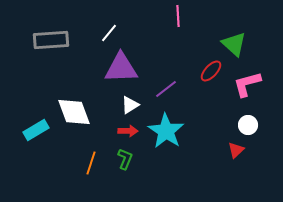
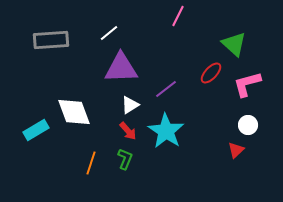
pink line: rotated 30 degrees clockwise
white line: rotated 12 degrees clockwise
red ellipse: moved 2 px down
red arrow: rotated 48 degrees clockwise
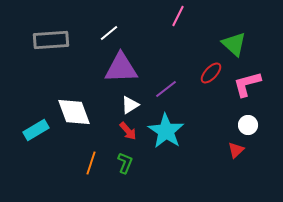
green L-shape: moved 4 px down
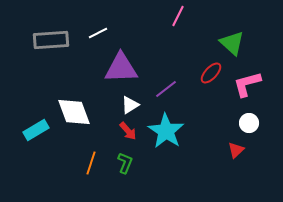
white line: moved 11 px left; rotated 12 degrees clockwise
green triangle: moved 2 px left, 1 px up
white circle: moved 1 px right, 2 px up
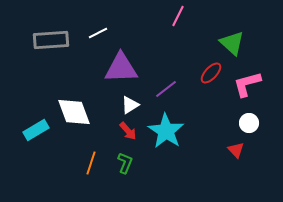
red triangle: rotated 30 degrees counterclockwise
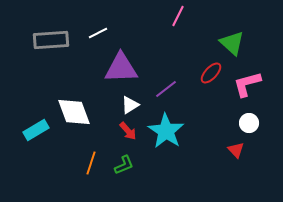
green L-shape: moved 1 px left, 2 px down; rotated 45 degrees clockwise
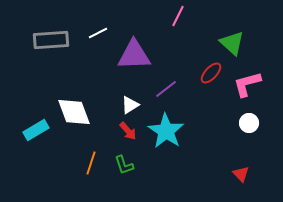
purple triangle: moved 13 px right, 13 px up
red triangle: moved 5 px right, 24 px down
green L-shape: rotated 95 degrees clockwise
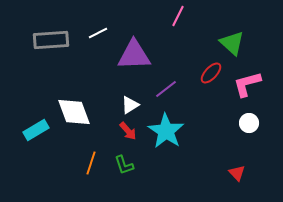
red triangle: moved 4 px left, 1 px up
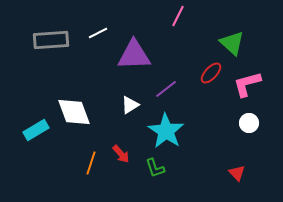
red arrow: moved 7 px left, 23 px down
green L-shape: moved 31 px right, 3 px down
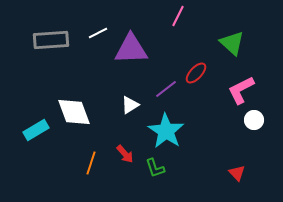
purple triangle: moved 3 px left, 6 px up
red ellipse: moved 15 px left
pink L-shape: moved 6 px left, 6 px down; rotated 12 degrees counterclockwise
white circle: moved 5 px right, 3 px up
red arrow: moved 4 px right
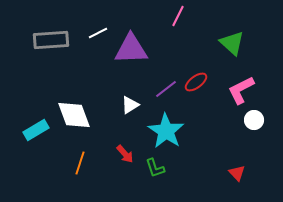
red ellipse: moved 9 px down; rotated 10 degrees clockwise
white diamond: moved 3 px down
orange line: moved 11 px left
